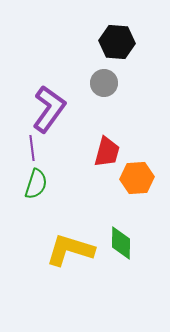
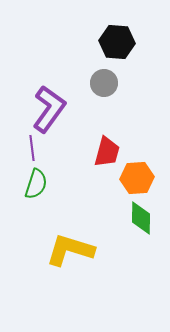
green diamond: moved 20 px right, 25 px up
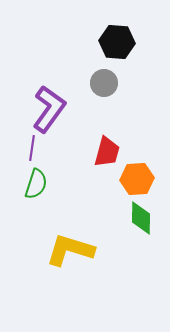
purple line: rotated 15 degrees clockwise
orange hexagon: moved 1 px down
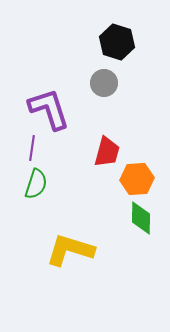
black hexagon: rotated 12 degrees clockwise
purple L-shape: rotated 54 degrees counterclockwise
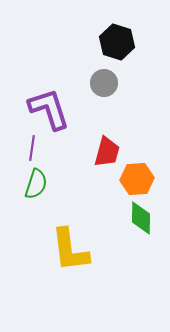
yellow L-shape: rotated 114 degrees counterclockwise
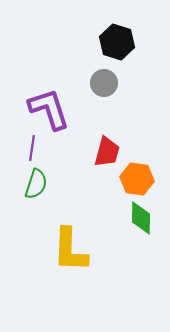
orange hexagon: rotated 12 degrees clockwise
yellow L-shape: rotated 9 degrees clockwise
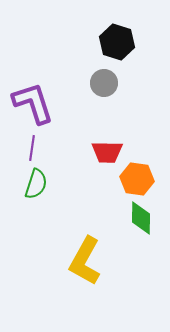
purple L-shape: moved 16 px left, 6 px up
red trapezoid: rotated 76 degrees clockwise
yellow L-shape: moved 15 px right, 11 px down; rotated 27 degrees clockwise
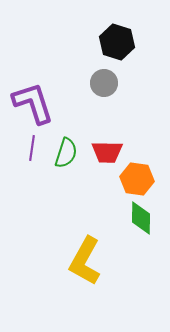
green semicircle: moved 30 px right, 31 px up
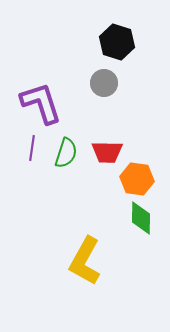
purple L-shape: moved 8 px right
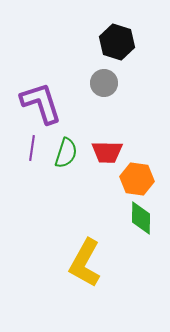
yellow L-shape: moved 2 px down
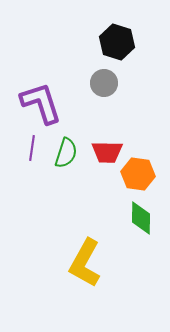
orange hexagon: moved 1 px right, 5 px up
